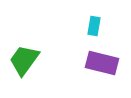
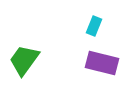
cyan rectangle: rotated 12 degrees clockwise
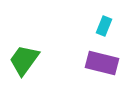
cyan rectangle: moved 10 px right
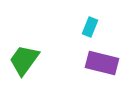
cyan rectangle: moved 14 px left, 1 px down
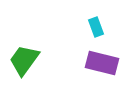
cyan rectangle: moved 6 px right; rotated 42 degrees counterclockwise
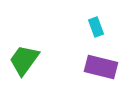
purple rectangle: moved 1 px left, 4 px down
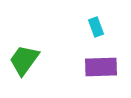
purple rectangle: rotated 16 degrees counterclockwise
